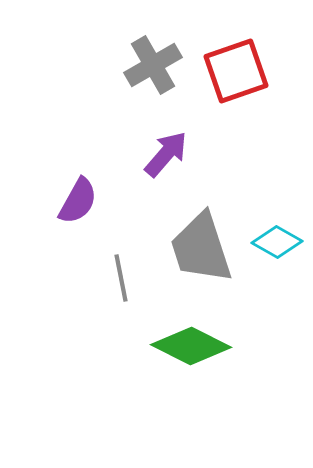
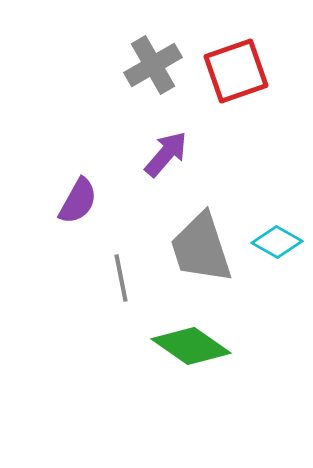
green diamond: rotated 8 degrees clockwise
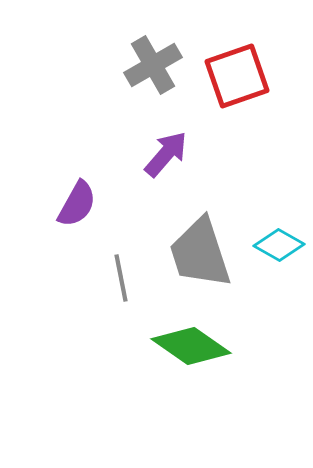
red square: moved 1 px right, 5 px down
purple semicircle: moved 1 px left, 3 px down
cyan diamond: moved 2 px right, 3 px down
gray trapezoid: moved 1 px left, 5 px down
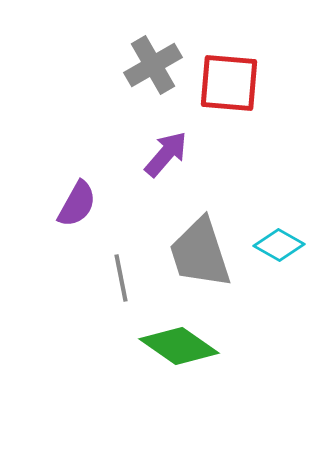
red square: moved 8 px left, 7 px down; rotated 24 degrees clockwise
green diamond: moved 12 px left
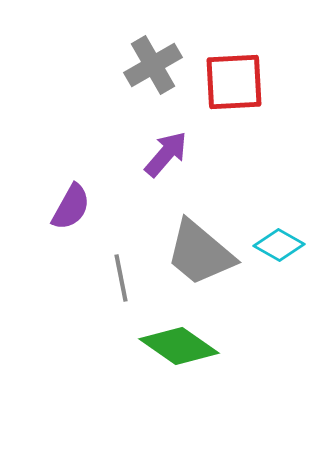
red square: moved 5 px right, 1 px up; rotated 8 degrees counterclockwise
purple semicircle: moved 6 px left, 3 px down
gray trapezoid: rotated 32 degrees counterclockwise
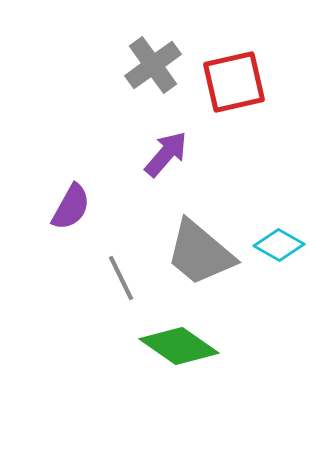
gray cross: rotated 6 degrees counterclockwise
red square: rotated 10 degrees counterclockwise
gray line: rotated 15 degrees counterclockwise
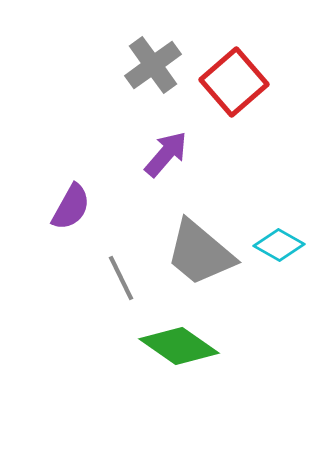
red square: rotated 28 degrees counterclockwise
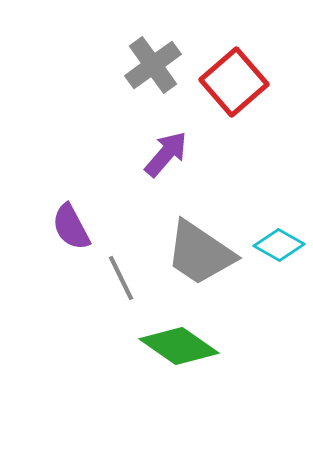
purple semicircle: moved 20 px down; rotated 123 degrees clockwise
gray trapezoid: rotated 6 degrees counterclockwise
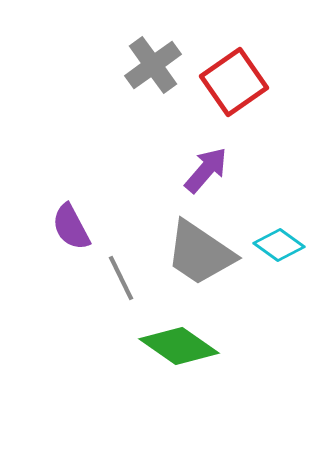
red square: rotated 6 degrees clockwise
purple arrow: moved 40 px right, 16 px down
cyan diamond: rotated 6 degrees clockwise
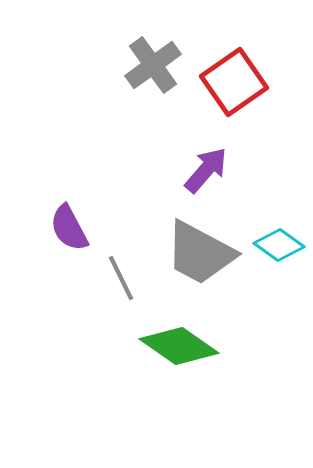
purple semicircle: moved 2 px left, 1 px down
gray trapezoid: rotated 6 degrees counterclockwise
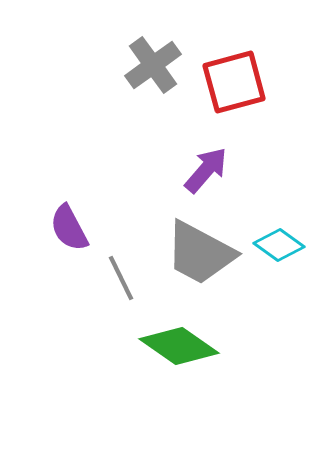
red square: rotated 20 degrees clockwise
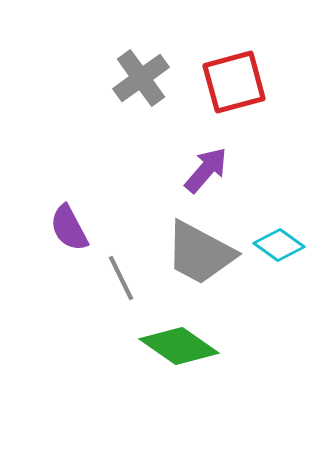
gray cross: moved 12 px left, 13 px down
